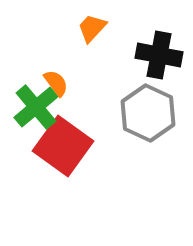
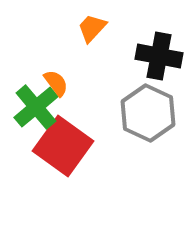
black cross: moved 1 px down
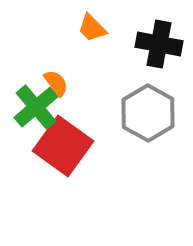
orange trapezoid: rotated 88 degrees counterclockwise
black cross: moved 12 px up
gray hexagon: rotated 4 degrees clockwise
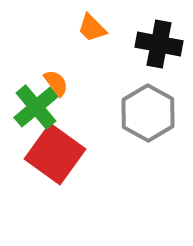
red square: moved 8 px left, 8 px down
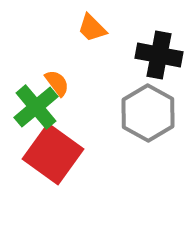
black cross: moved 11 px down
orange semicircle: moved 1 px right
red square: moved 2 px left
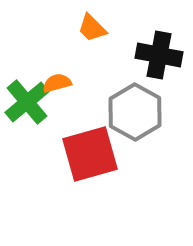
orange semicircle: rotated 68 degrees counterclockwise
green cross: moved 9 px left, 5 px up
gray hexagon: moved 13 px left, 1 px up
red square: moved 37 px right; rotated 38 degrees clockwise
